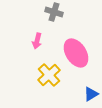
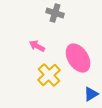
gray cross: moved 1 px right, 1 px down
pink arrow: moved 5 px down; rotated 105 degrees clockwise
pink ellipse: moved 2 px right, 5 px down
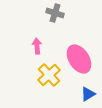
pink arrow: rotated 56 degrees clockwise
pink ellipse: moved 1 px right, 1 px down
blue triangle: moved 3 px left
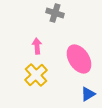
yellow cross: moved 13 px left
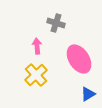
gray cross: moved 1 px right, 10 px down
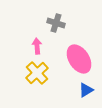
yellow cross: moved 1 px right, 2 px up
blue triangle: moved 2 px left, 4 px up
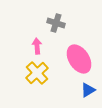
blue triangle: moved 2 px right
